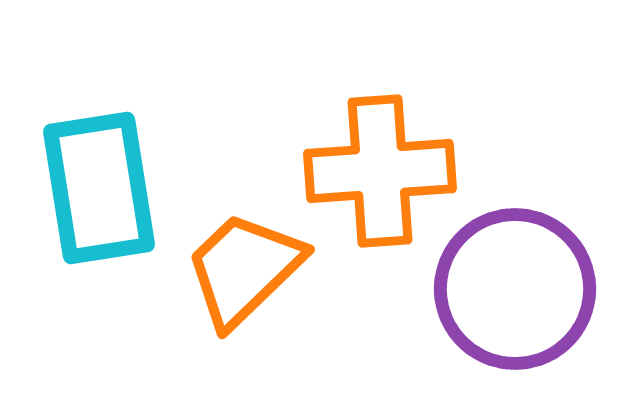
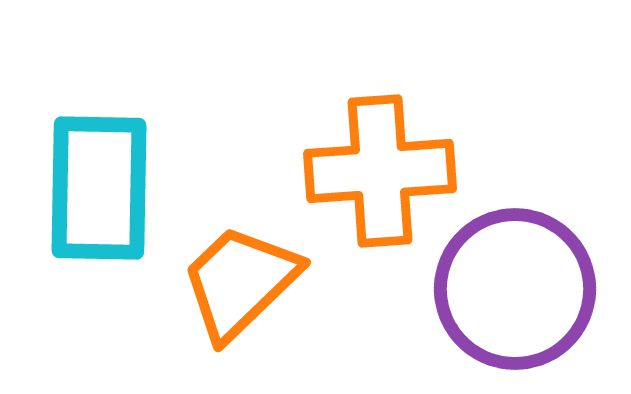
cyan rectangle: rotated 10 degrees clockwise
orange trapezoid: moved 4 px left, 13 px down
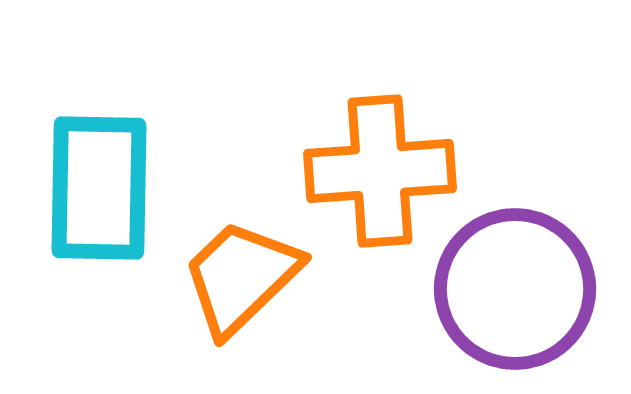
orange trapezoid: moved 1 px right, 5 px up
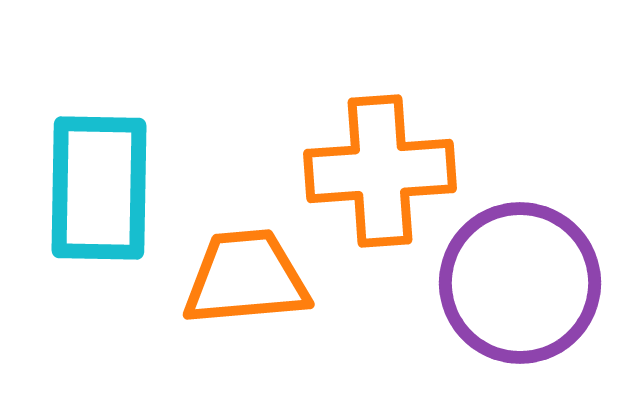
orange trapezoid: moved 5 px right, 1 px down; rotated 39 degrees clockwise
purple circle: moved 5 px right, 6 px up
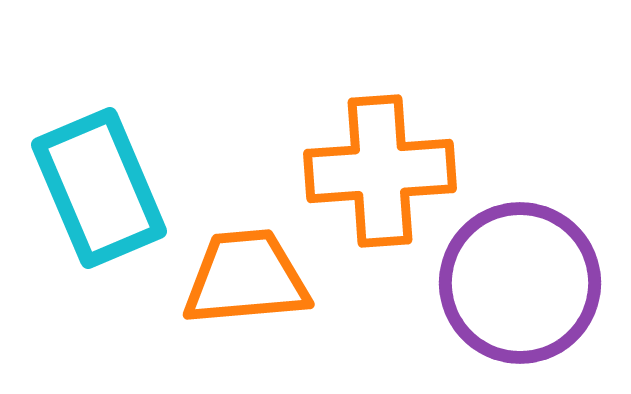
cyan rectangle: rotated 24 degrees counterclockwise
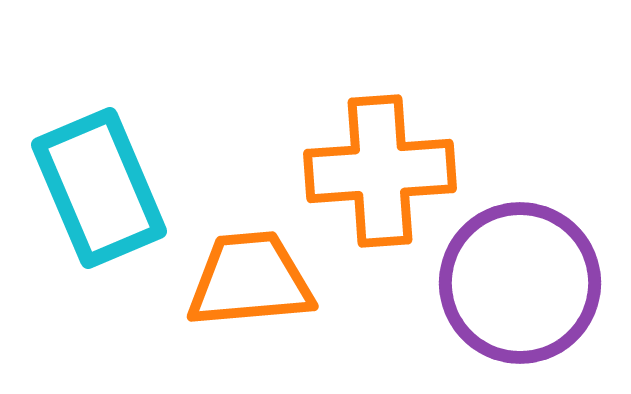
orange trapezoid: moved 4 px right, 2 px down
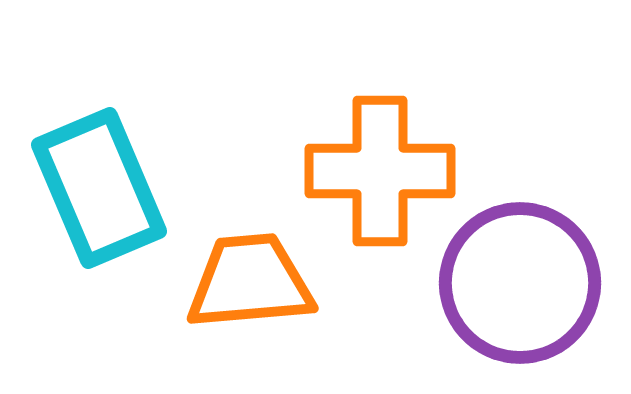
orange cross: rotated 4 degrees clockwise
orange trapezoid: moved 2 px down
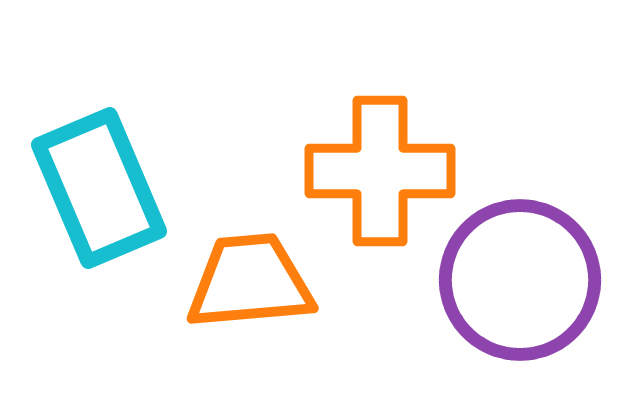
purple circle: moved 3 px up
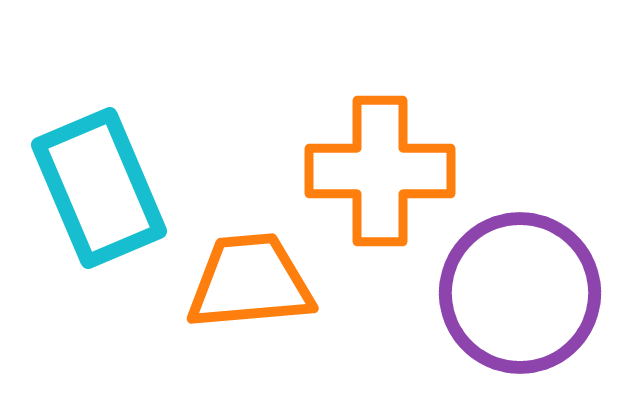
purple circle: moved 13 px down
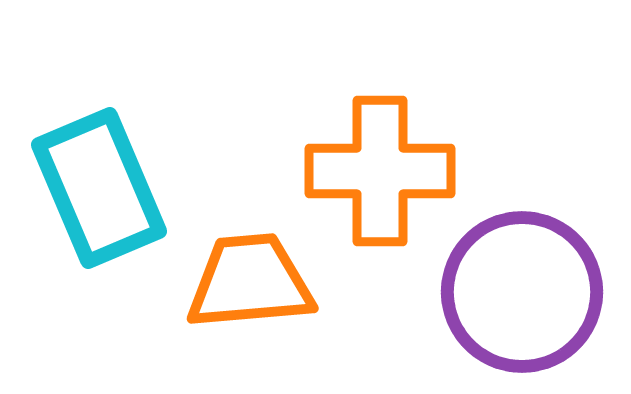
purple circle: moved 2 px right, 1 px up
